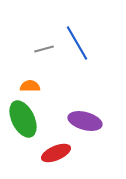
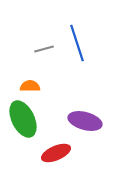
blue line: rotated 12 degrees clockwise
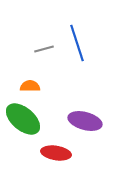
green ellipse: rotated 24 degrees counterclockwise
red ellipse: rotated 32 degrees clockwise
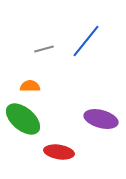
blue line: moved 9 px right, 2 px up; rotated 57 degrees clockwise
purple ellipse: moved 16 px right, 2 px up
red ellipse: moved 3 px right, 1 px up
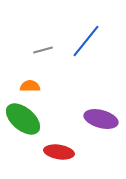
gray line: moved 1 px left, 1 px down
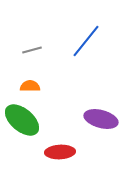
gray line: moved 11 px left
green ellipse: moved 1 px left, 1 px down
red ellipse: moved 1 px right; rotated 12 degrees counterclockwise
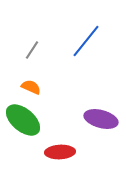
gray line: rotated 42 degrees counterclockwise
orange semicircle: moved 1 px right, 1 px down; rotated 24 degrees clockwise
green ellipse: moved 1 px right
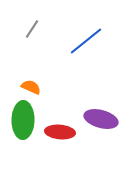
blue line: rotated 12 degrees clockwise
gray line: moved 21 px up
green ellipse: rotated 51 degrees clockwise
red ellipse: moved 20 px up; rotated 8 degrees clockwise
